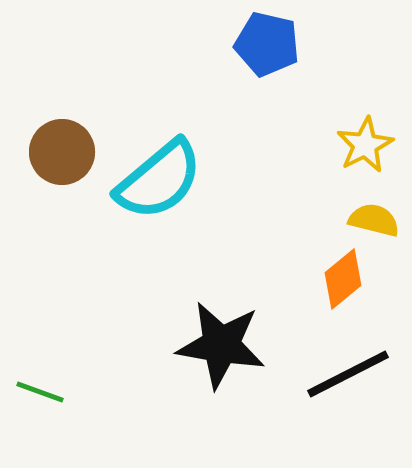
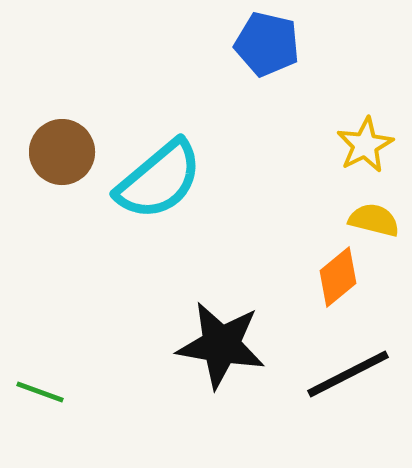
orange diamond: moved 5 px left, 2 px up
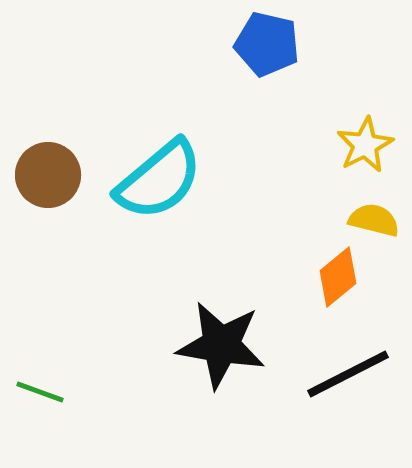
brown circle: moved 14 px left, 23 px down
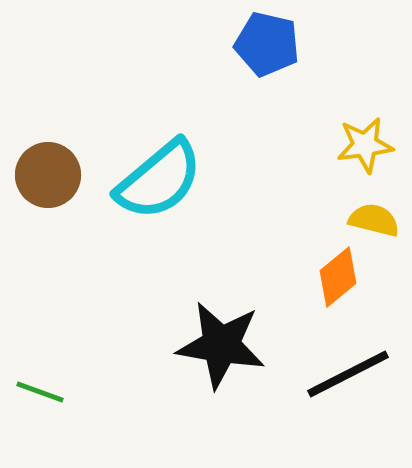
yellow star: rotated 20 degrees clockwise
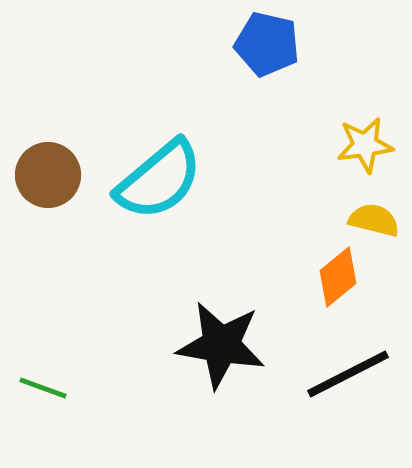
green line: moved 3 px right, 4 px up
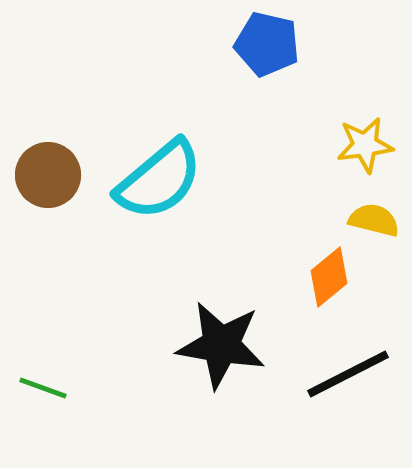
orange diamond: moved 9 px left
